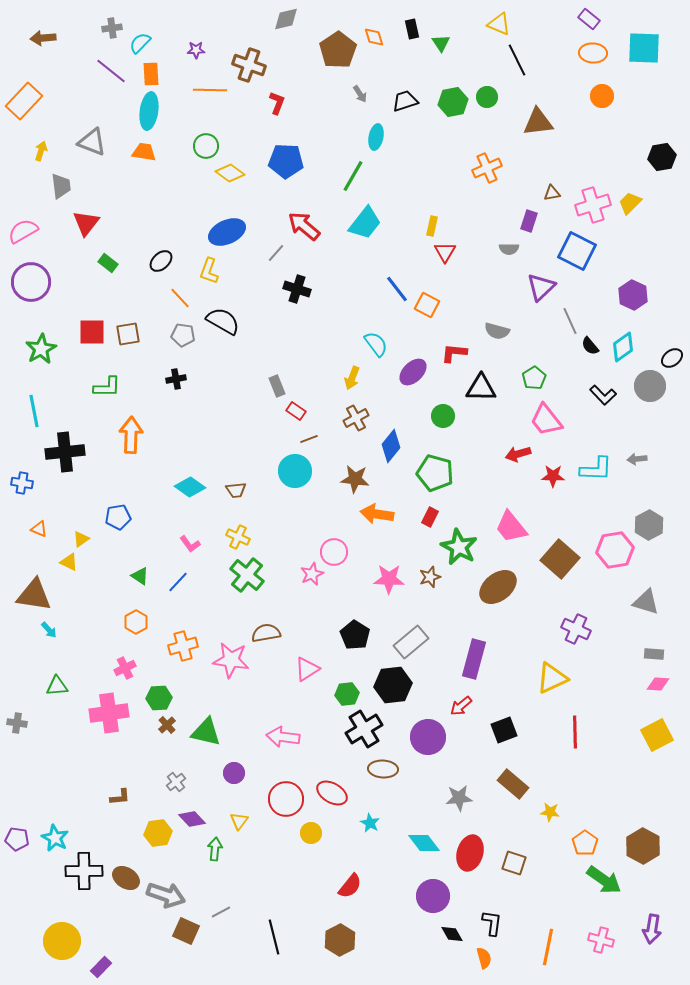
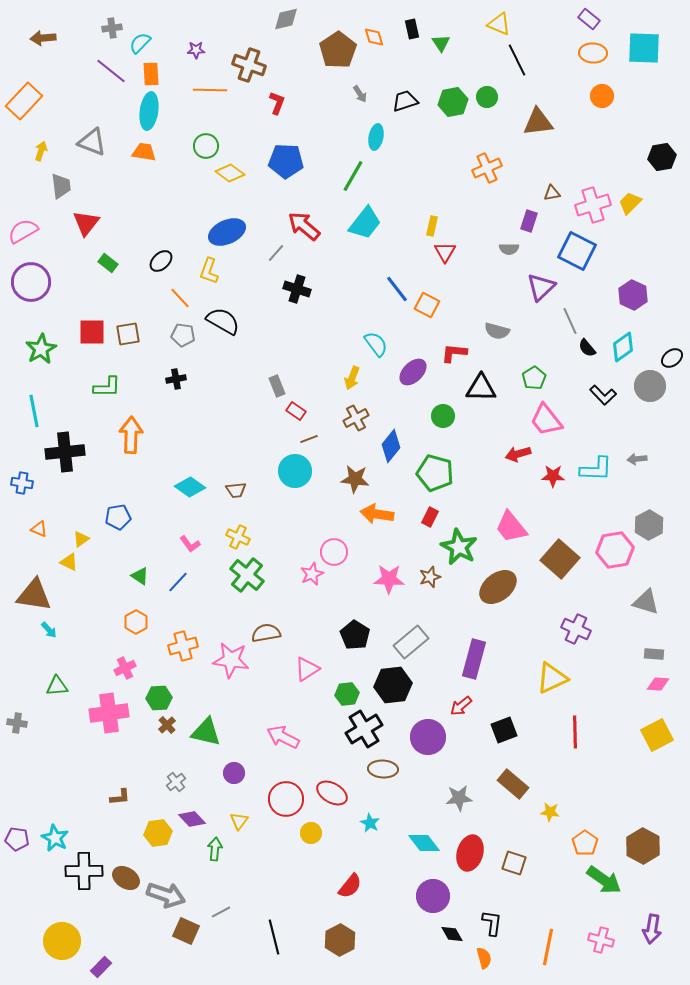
black semicircle at (590, 346): moved 3 px left, 2 px down
pink arrow at (283, 737): rotated 20 degrees clockwise
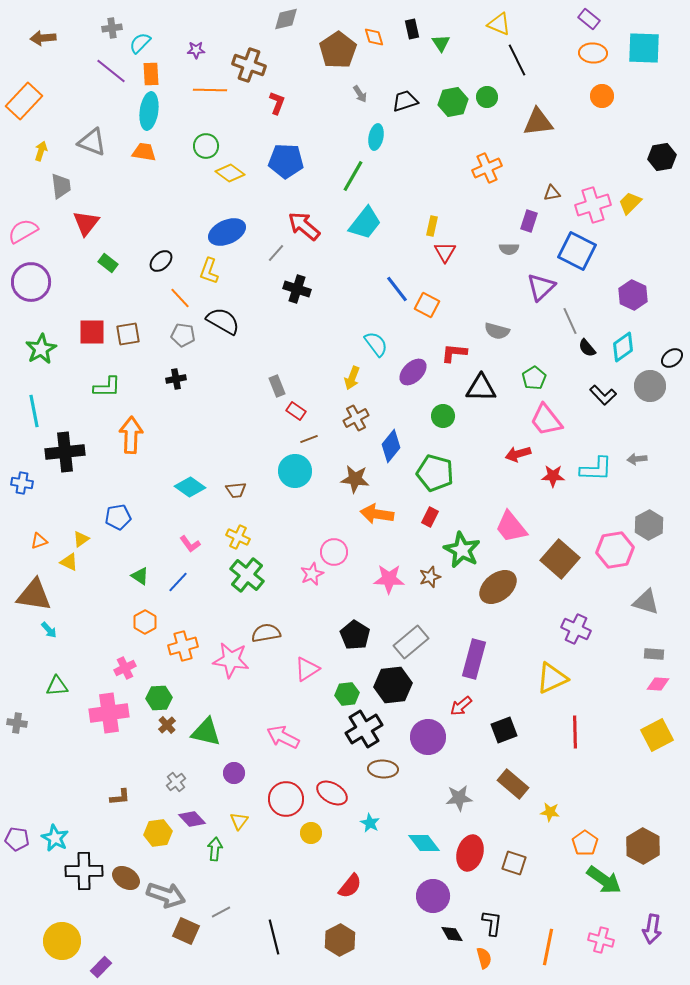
orange triangle at (39, 529): moved 12 px down; rotated 42 degrees counterclockwise
green star at (459, 547): moved 3 px right, 3 px down
orange hexagon at (136, 622): moved 9 px right
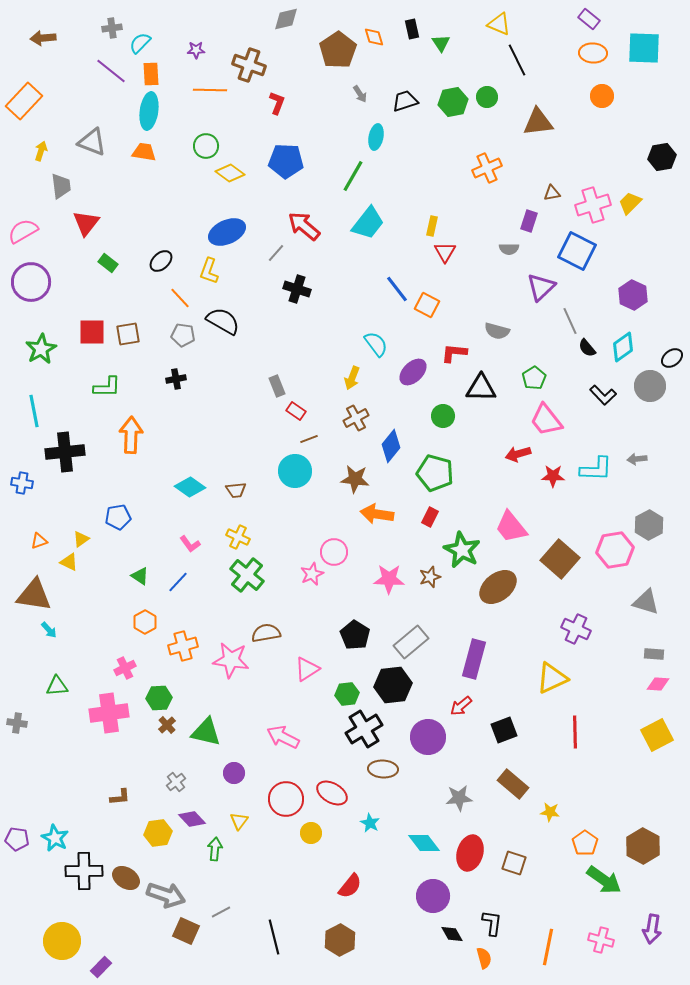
cyan trapezoid at (365, 223): moved 3 px right
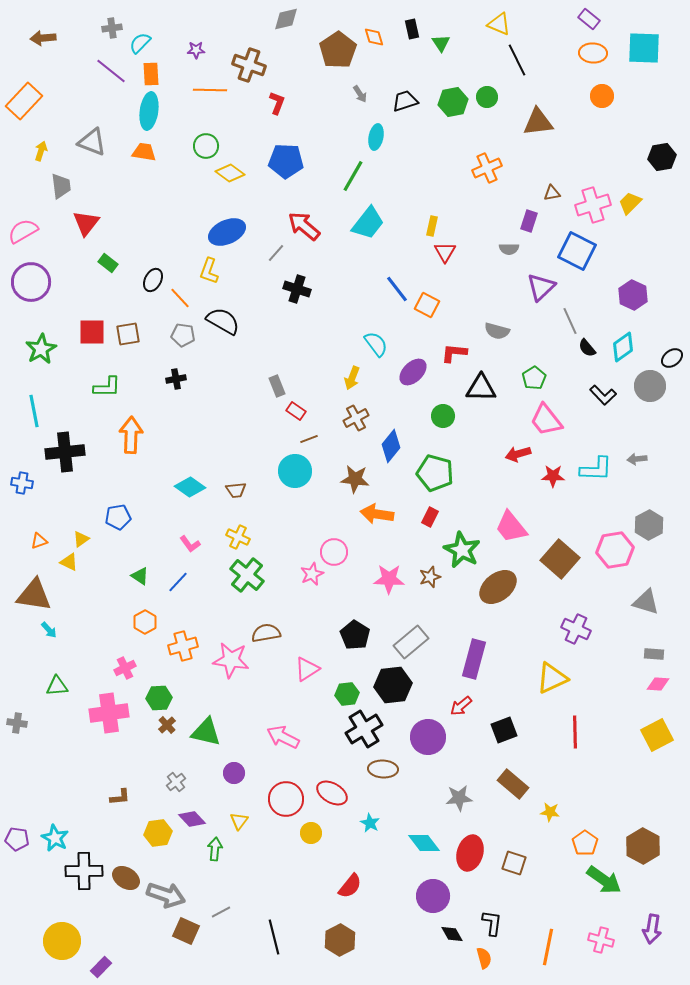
black ellipse at (161, 261): moved 8 px left, 19 px down; rotated 20 degrees counterclockwise
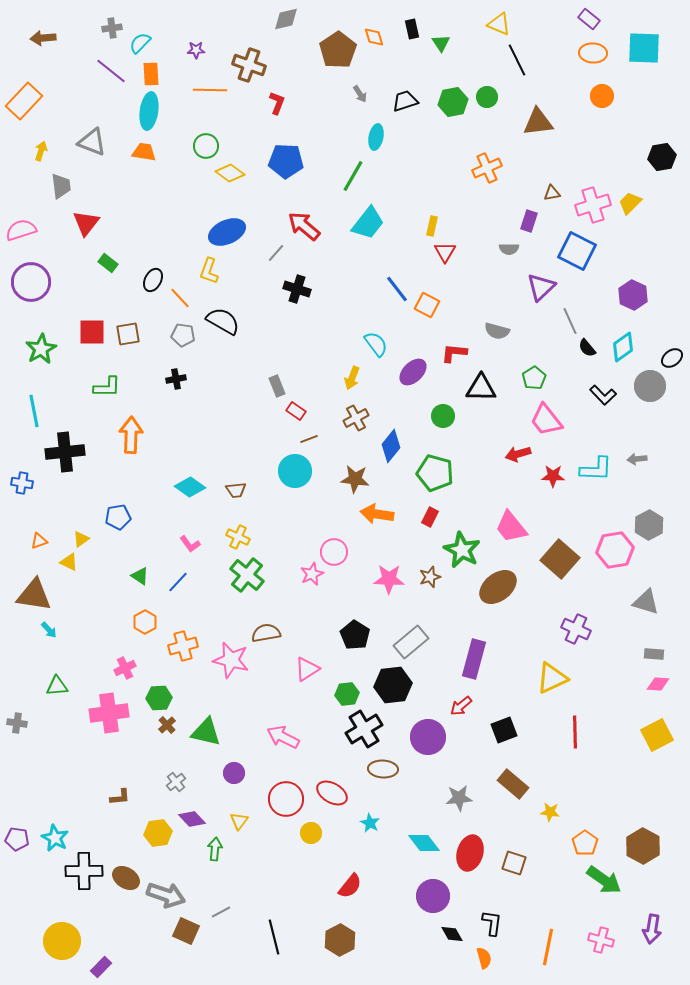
pink semicircle at (23, 231): moved 2 px left, 1 px up; rotated 12 degrees clockwise
pink star at (231, 660): rotated 6 degrees clockwise
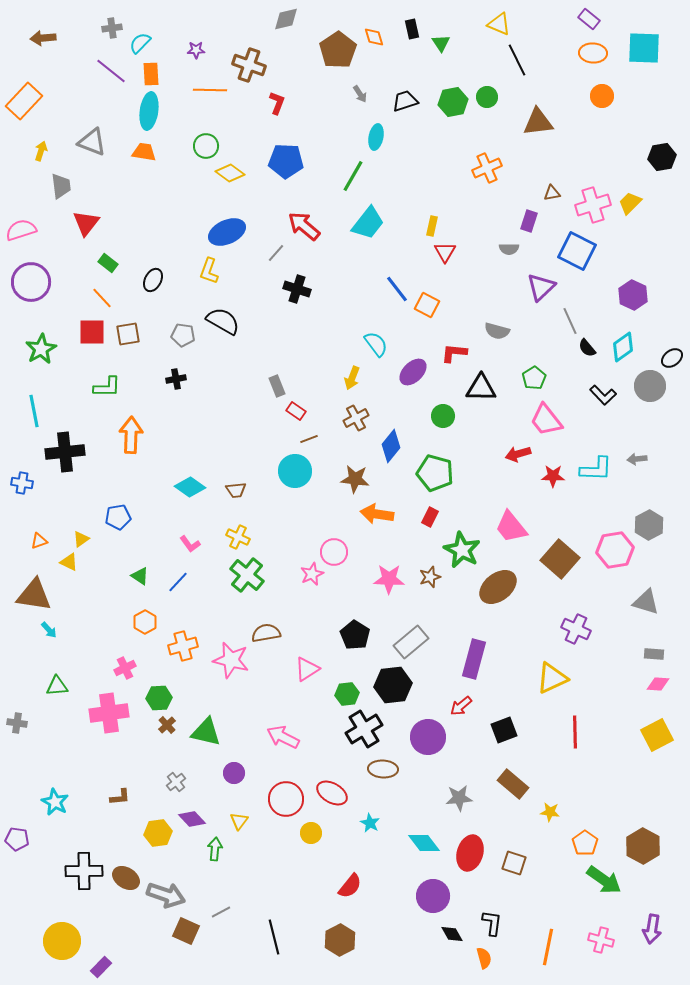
orange line at (180, 298): moved 78 px left
cyan star at (55, 838): moved 36 px up
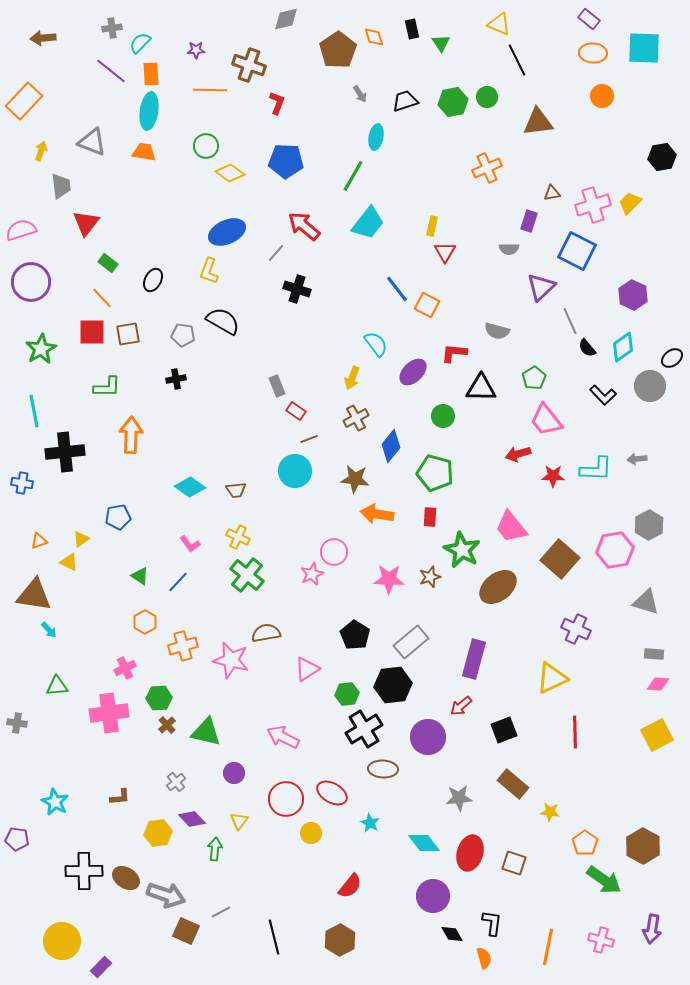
red rectangle at (430, 517): rotated 24 degrees counterclockwise
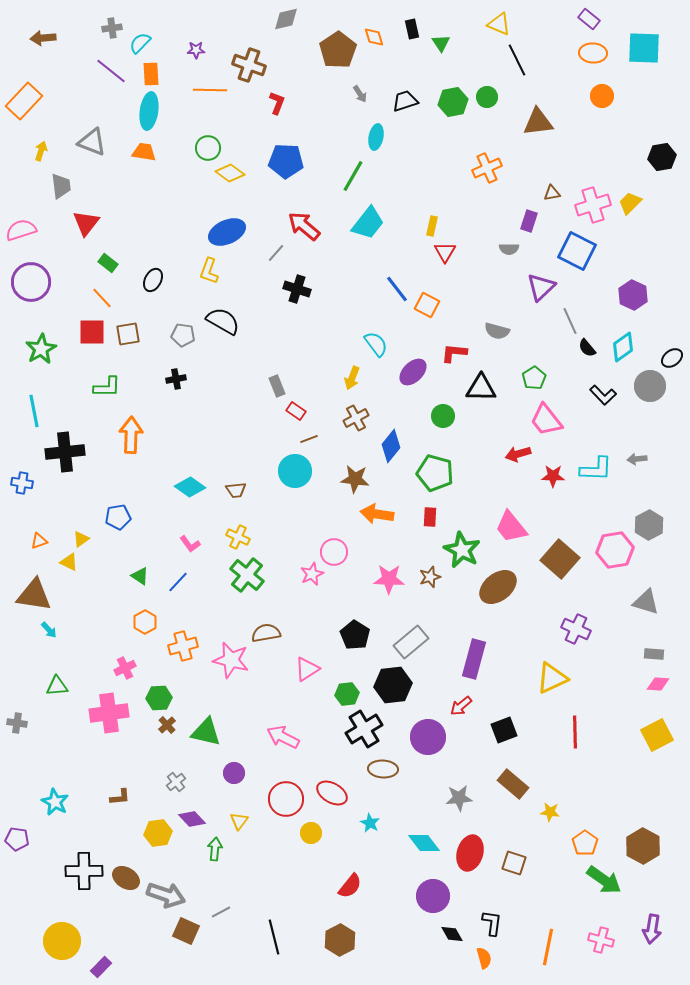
green circle at (206, 146): moved 2 px right, 2 px down
